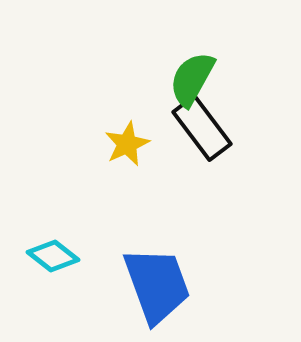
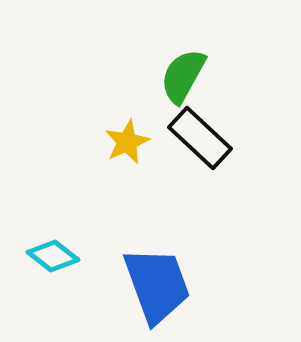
green semicircle: moved 9 px left, 3 px up
black rectangle: moved 2 px left, 10 px down; rotated 10 degrees counterclockwise
yellow star: moved 2 px up
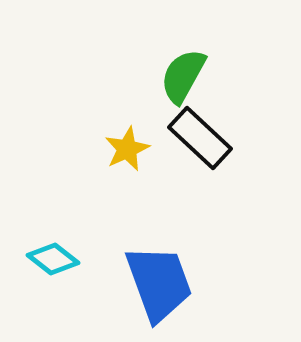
yellow star: moved 7 px down
cyan diamond: moved 3 px down
blue trapezoid: moved 2 px right, 2 px up
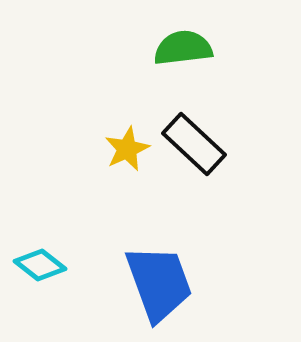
green semicircle: moved 28 px up; rotated 54 degrees clockwise
black rectangle: moved 6 px left, 6 px down
cyan diamond: moved 13 px left, 6 px down
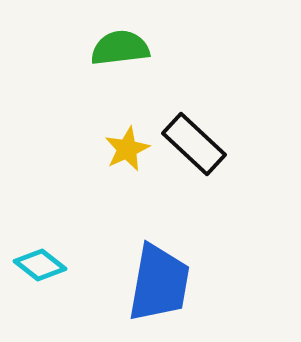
green semicircle: moved 63 px left
blue trapezoid: rotated 30 degrees clockwise
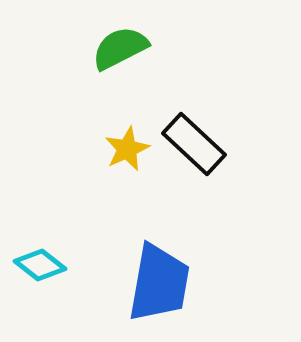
green semicircle: rotated 20 degrees counterclockwise
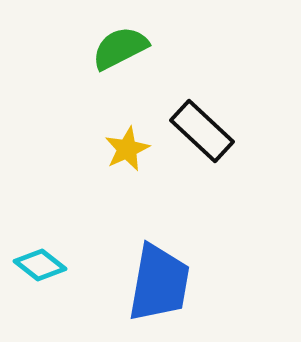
black rectangle: moved 8 px right, 13 px up
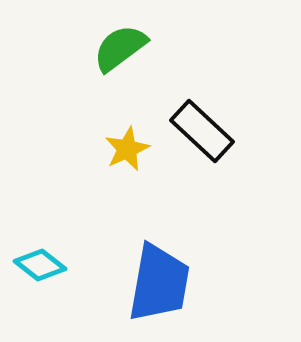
green semicircle: rotated 10 degrees counterclockwise
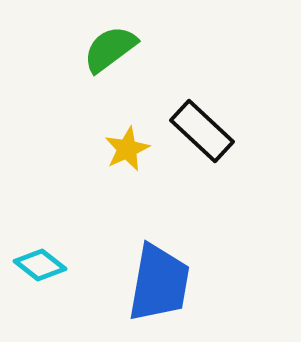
green semicircle: moved 10 px left, 1 px down
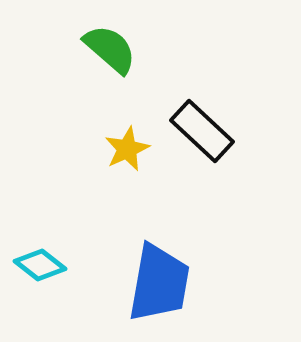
green semicircle: rotated 78 degrees clockwise
